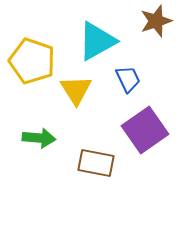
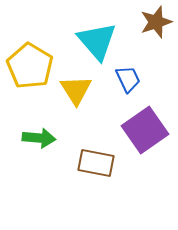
brown star: moved 1 px down
cyan triangle: rotated 42 degrees counterclockwise
yellow pentagon: moved 2 px left, 5 px down; rotated 12 degrees clockwise
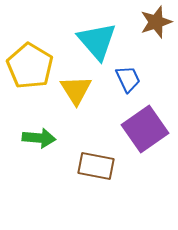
purple square: moved 1 px up
brown rectangle: moved 3 px down
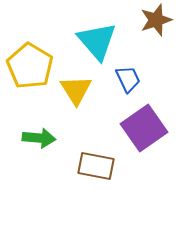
brown star: moved 2 px up
purple square: moved 1 px left, 1 px up
